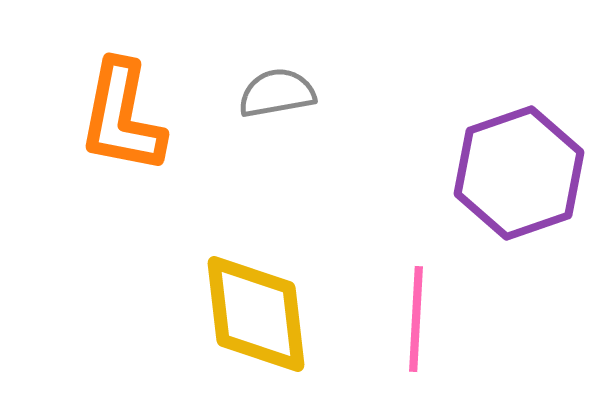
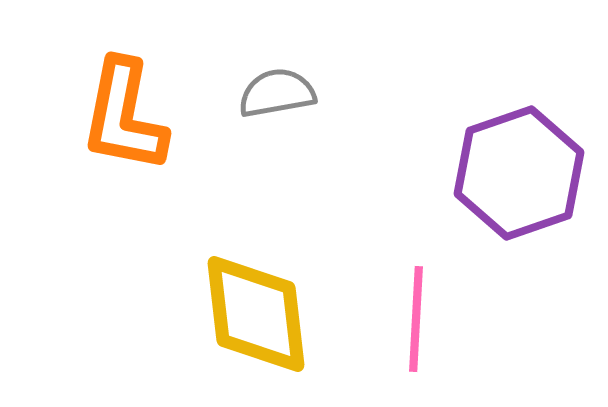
orange L-shape: moved 2 px right, 1 px up
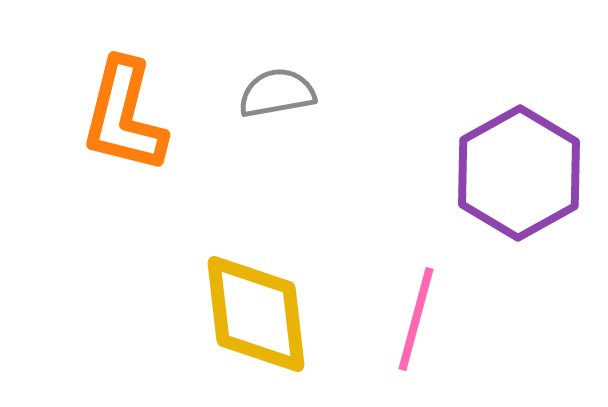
orange L-shape: rotated 3 degrees clockwise
purple hexagon: rotated 10 degrees counterclockwise
pink line: rotated 12 degrees clockwise
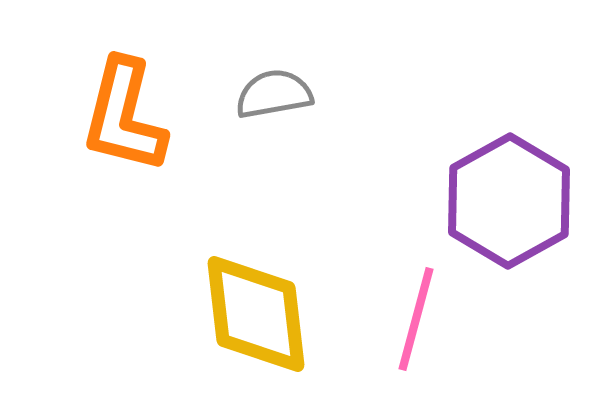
gray semicircle: moved 3 px left, 1 px down
purple hexagon: moved 10 px left, 28 px down
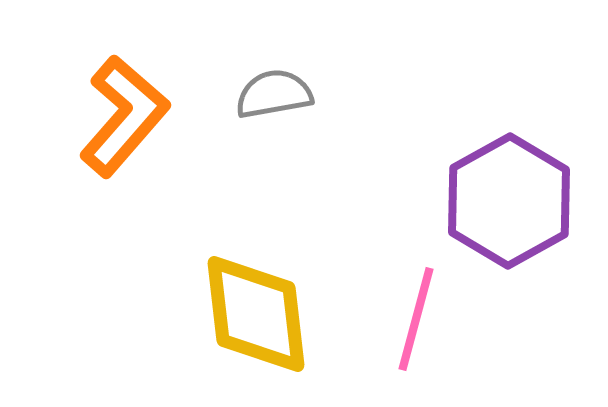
orange L-shape: rotated 153 degrees counterclockwise
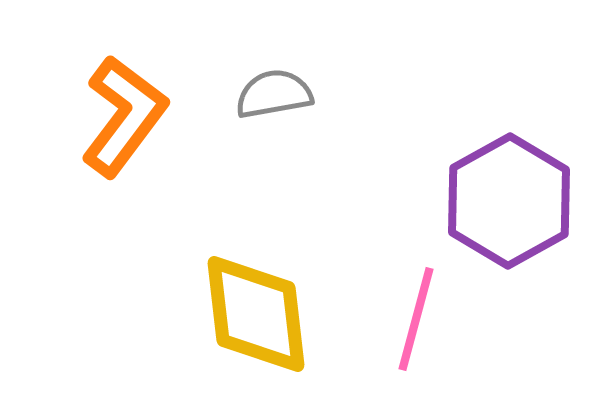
orange L-shape: rotated 4 degrees counterclockwise
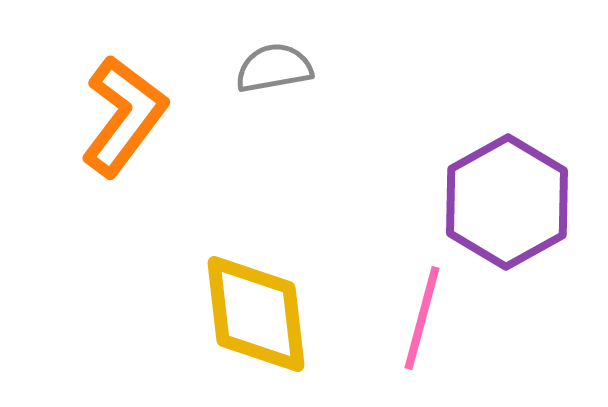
gray semicircle: moved 26 px up
purple hexagon: moved 2 px left, 1 px down
pink line: moved 6 px right, 1 px up
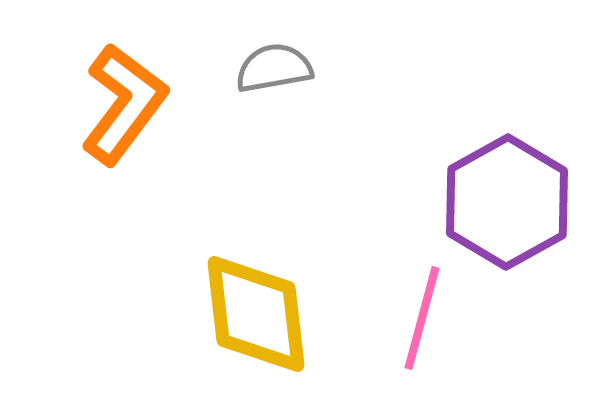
orange L-shape: moved 12 px up
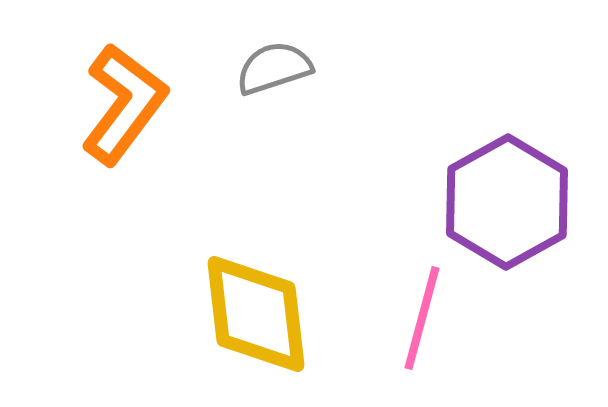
gray semicircle: rotated 8 degrees counterclockwise
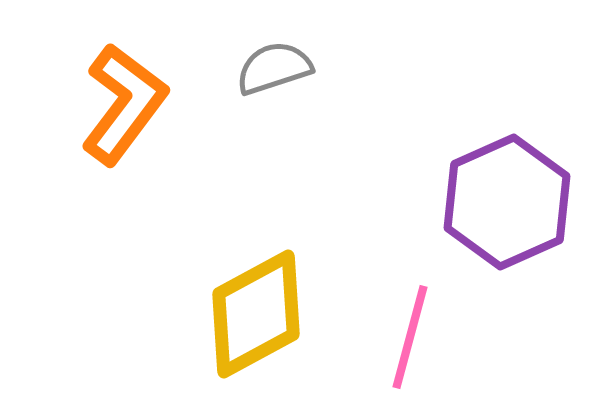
purple hexagon: rotated 5 degrees clockwise
yellow diamond: rotated 68 degrees clockwise
pink line: moved 12 px left, 19 px down
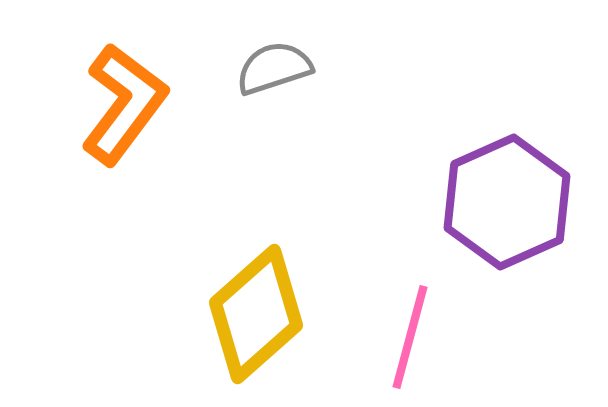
yellow diamond: rotated 13 degrees counterclockwise
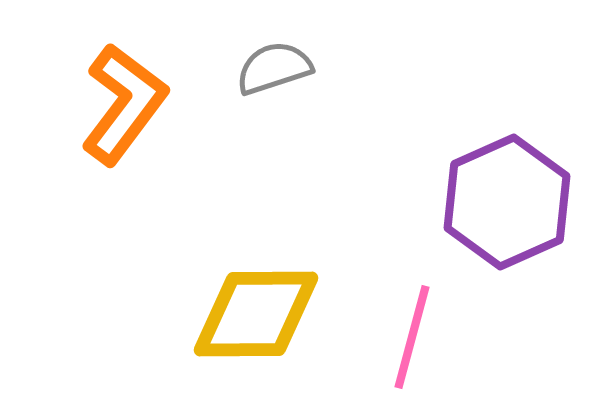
yellow diamond: rotated 41 degrees clockwise
pink line: moved 2 px right
